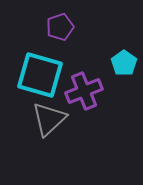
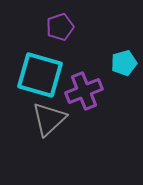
cyan pentagon: rotated 20 degrees clockwise
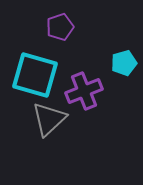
cyan square: moved 5 px left
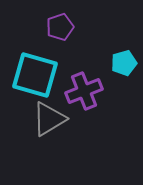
gray triangle: rotated 12 degrees clockwise
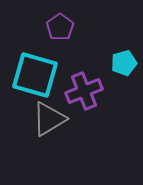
purple pentagon: rotated 16 degrees counterclockwise
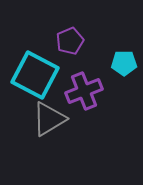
purple pentagon: moved 10 px right, 14 px down; rotated 12 degrees clockwise
cyan pentagon: rotated 15 degrees clockwise
cyan square: rotated 12 degrees clockwise
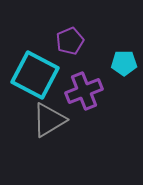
gray triangle: moved 1 px down
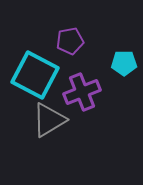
purple pentagon: rotated 12 degrees clockwise
purple cross: moved 2 px left, 1 px down
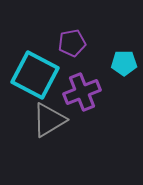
purple pentagon: moved 2 px right, 2 px down
